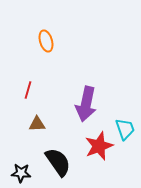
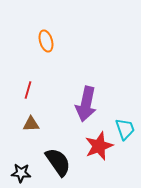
brown triangle: moved 6 px left
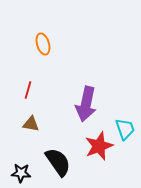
orange ellipse: moved 3 px left, 3 px down
brown triangle: rotated 12 degrees clockwise
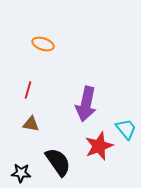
orange ellipse: rotated 55 degrees counterclockwise
cyan trapezoid: moved 1 px right; rotated 20 degrees counterclockwise
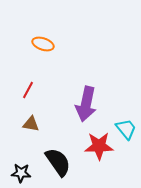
red line: rotated 12 degrees clockwise
red star: rotated 20 degrees clockwise
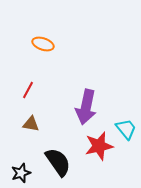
purple arrow: moved 3 px down
red star: rotated 12 degrees counterclockwise
black star: rotated 24 degrees counterclockwise
